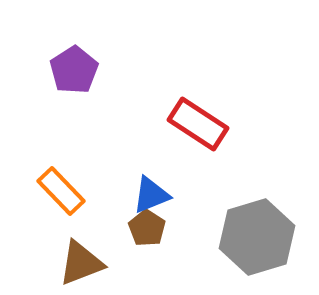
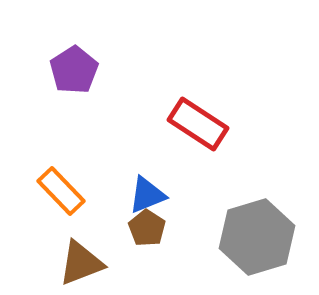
blue triangle: moved 4 px left
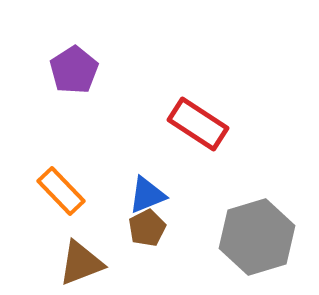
brown pentagon: rotated 12 degrees clockwise
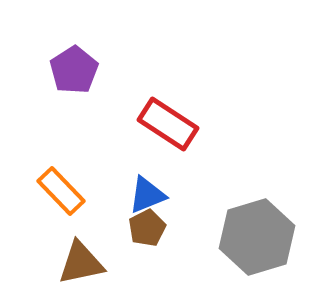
red rectangle: moved 30 px left
brown triangle: rotated 9 degrees clockwise
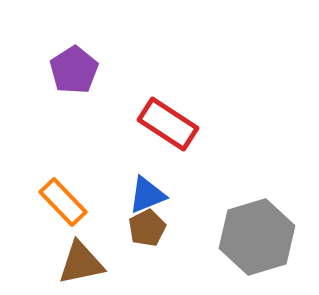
orange rectangle: moved 2 px right, 11 px down
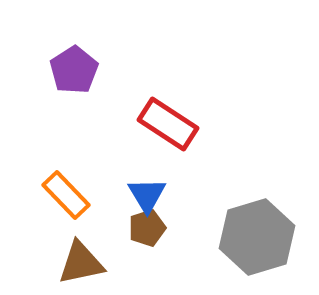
blue triangle: rotated 39 degrees counterclockwise
orange rectangle: moved 3 px right, 7 px up
brown pentagon: rotated 9 degrees clockwise
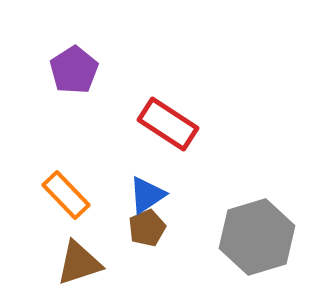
blue triangle: rotated 27 degrees clockwise
brown pentagon: rotated 6 degrees counterclockwise
brown triangle: moved 2 px left; rotated 6 degrees counterclockwise
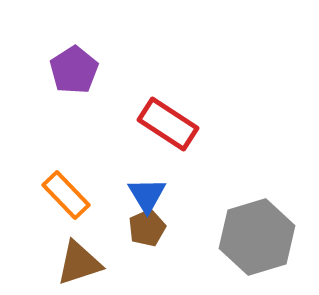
blue triangle: rotated 27 degrees counterclockwise
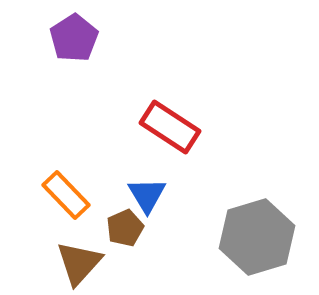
purple pentagon: moved 32 px up
red rectangle: moved 2 px right, 3 px down
brown pentagon: moved 22 px left
brown triangle: rotated 30 degrees counterclockwise
